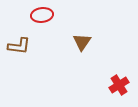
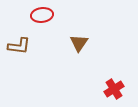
brown triangle: moved 3 px left, 1 px down
red cross: moved 5 px left, 4 px down
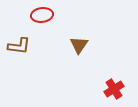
brown triangle: moved 2 px down
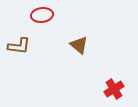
brown triangle: rotated 24 degrees counterclockwise
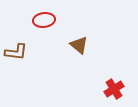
red ellipse: moved 2 px right, 5 px down
brown L-shape: moved 3 px left, 6 px down
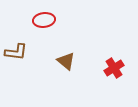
brown triangle: moved 13 px left, 16 px down
red cross: moved 21 px up
